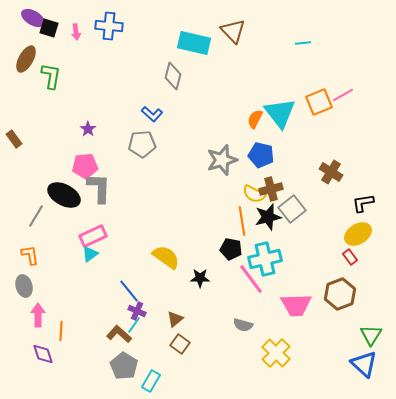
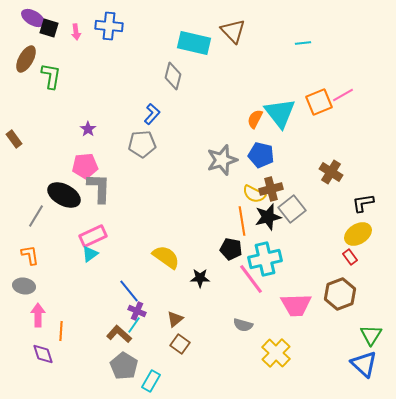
blue L-shape at (152, 114): rotated 90 degrees counterclockwise
gray ellipse at (24, 286): rotated 65 degrees counterclockwise
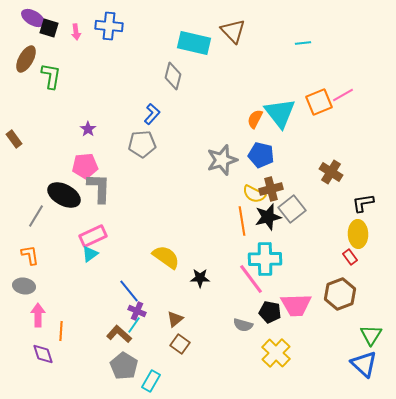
yellow ellipse at (358, 234): rotated 60 degrees counterclockwise
black pentagon at (231, 249): moved 39 px right, 63 px down
cyan cross at (265, 259): rotated 12 degrees clockwise
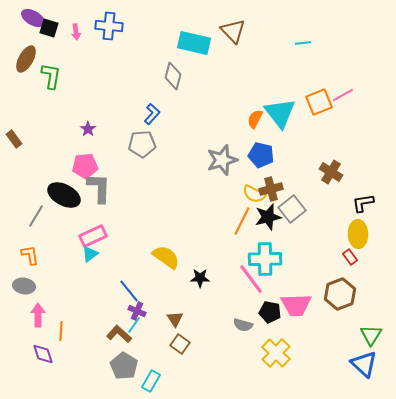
orange line at (242, 221): rotated 36 degrees clockwise
brown triangle at (175, 319): rotated 24 degrees counterclockwise
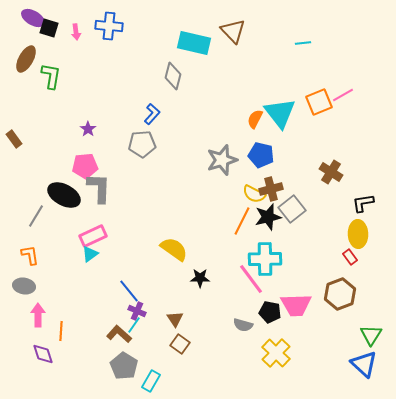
yellow semicircle at (166, 257): moved 8 px right, 8 px up
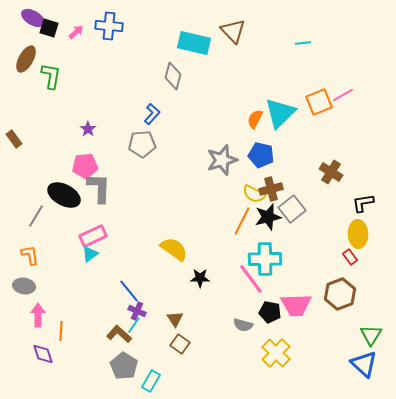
pink arrow at (76, 32): rotated 126 degrees counterclockwise
cyan triangle at (280, 113): rotated 24 degrees clockwise
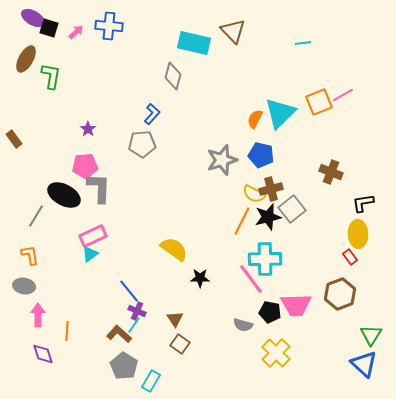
brown cross at (331, 172): rotated 10 degrees counterclockwise
orange line at (61, 331): moved 6 px right
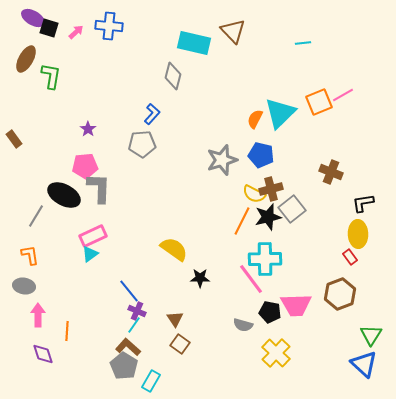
brown L-shape at (119, 334): moved 9 px right, 13 px down
